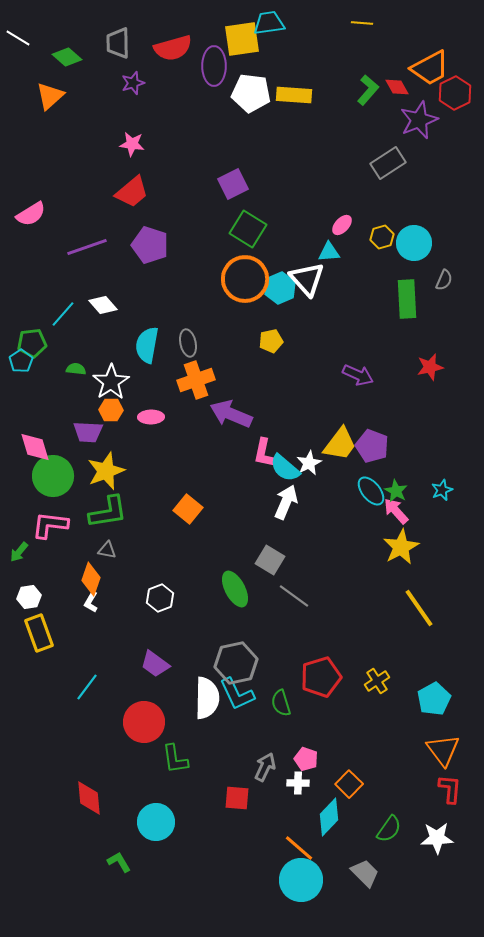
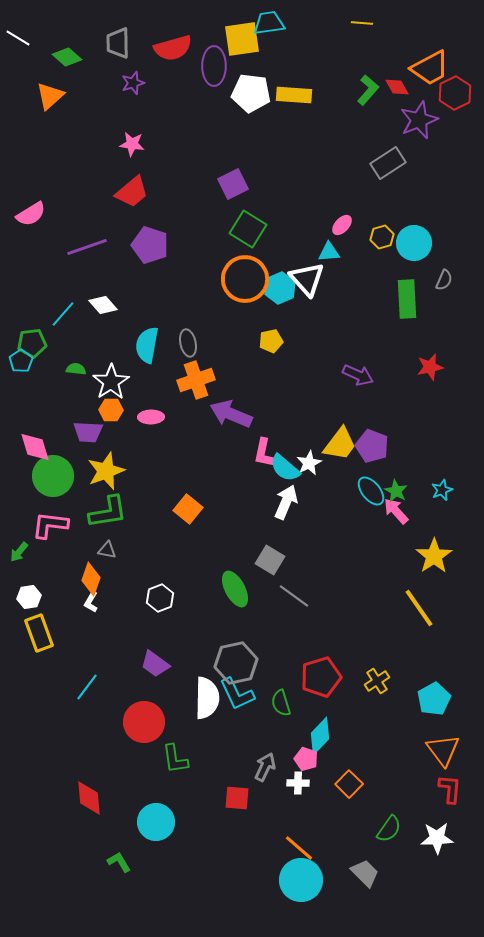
yellow star at (401, 547): moved 33 px right, 9 px down; rotated 6 degrees counterclockwise
cyan diamond at (329, 817): moved 9 px left, 81 px up
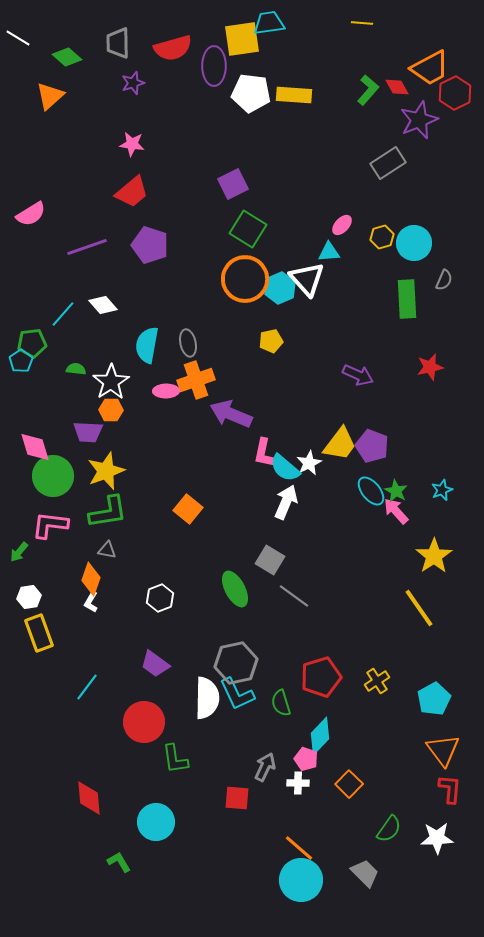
pink ellipse at (151, 417): moved 15 px right, 26 px up
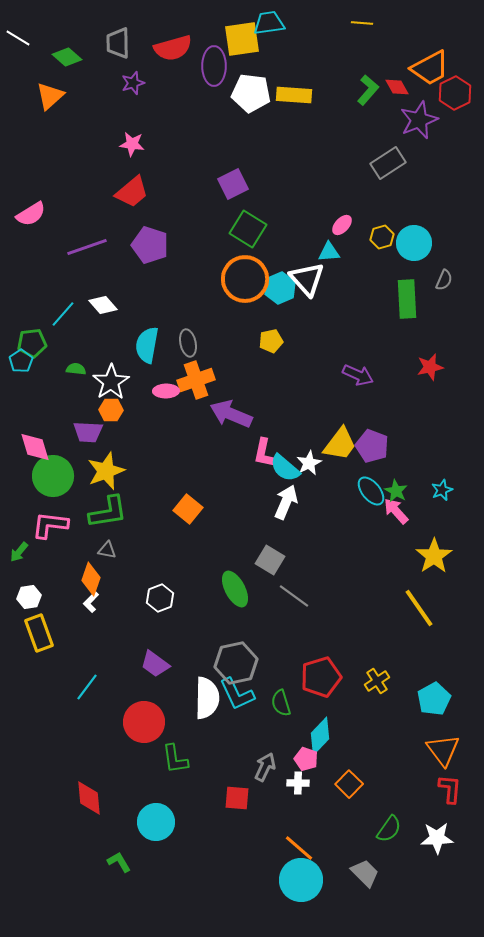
white L-shape at (91, 602): rotated 15 degrees clockwise
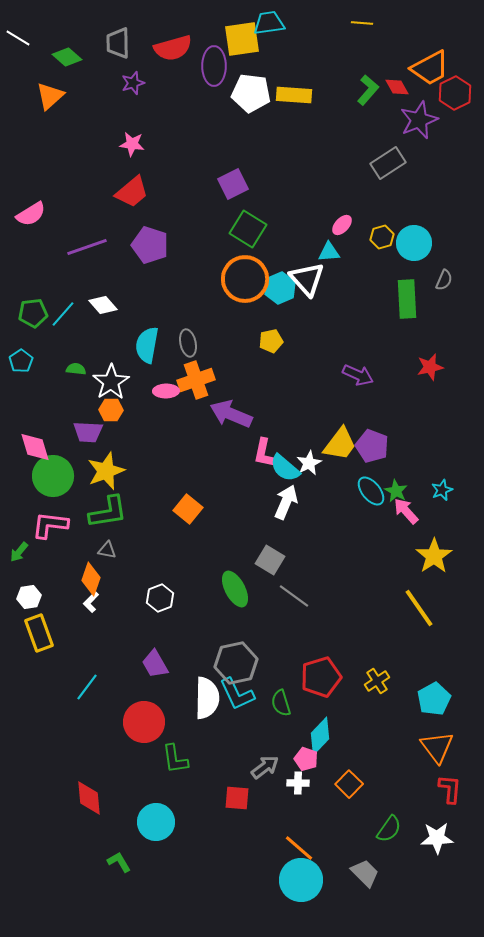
green pentagon at (32, 343): moved 1 px right, 30 px up
pink arrow at (396, 511): moved 10 px right
purple trapezoid at (155, 664): rotated 24 degrees clockwise
orange triangle at (443, 750): moved 6 px left, 3 px up
gray arrow at (265, 767): rotated 28 degrees clockwise
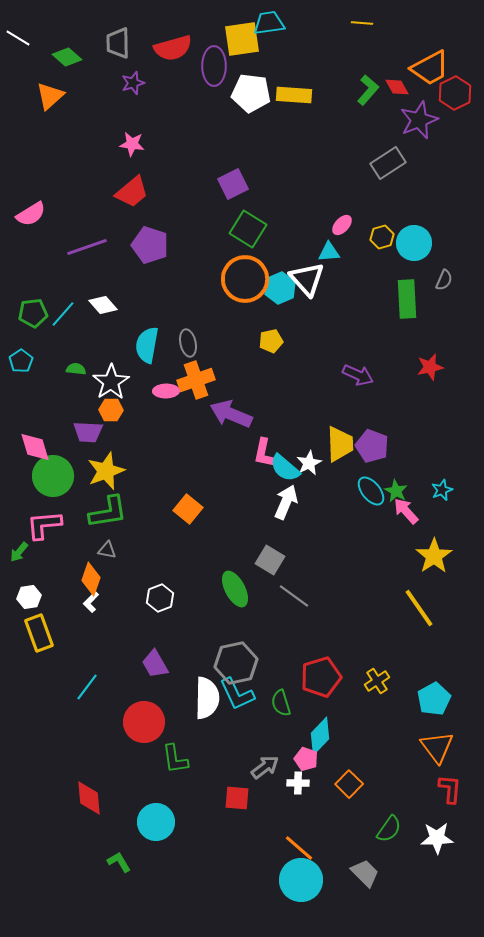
yellow trapezoid at (340, 444): rotated 39 degrees counterclockwise
pink L-shape at (50, 525): moved 6 px left; rotated 12 degrees counterclockwise
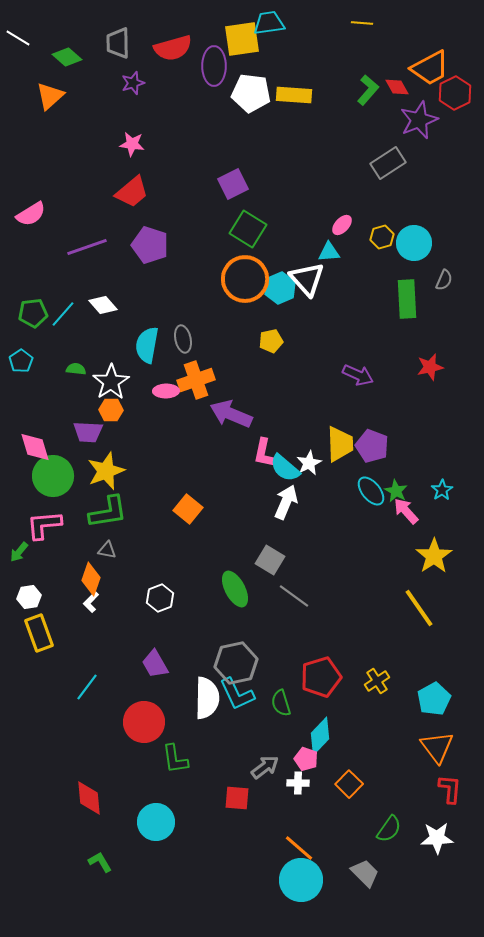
gray ellipse at (188, 343): moved 5 px left, 4 px up
cyan star at (442, 490): rotated 10 degrees counterclockwise
green L-shape at (119, 862): moved 19 px left
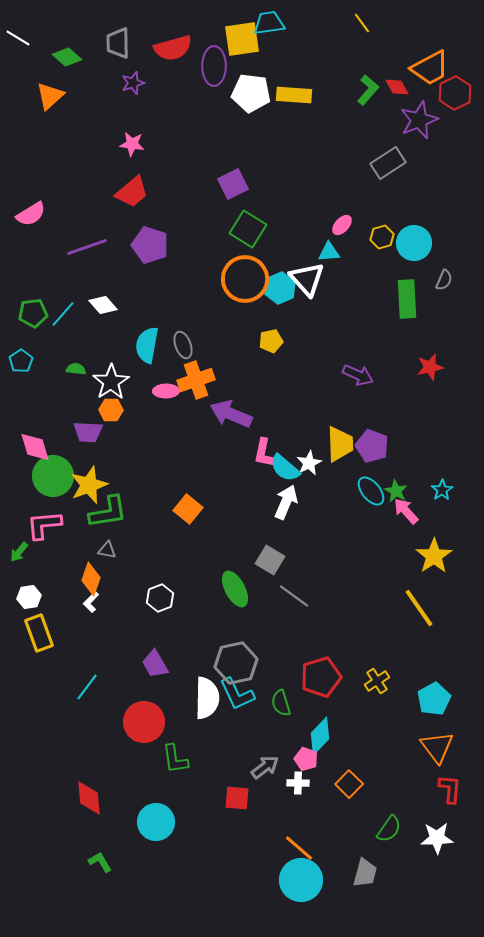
yellow line at (362, 23): rotated 50 degrees clockwise
gray ellipse at (183, 339): moved 6 px down; rotated 8 degrees counterclockwise
yellow star at (106, 471): moved 17 px left, 14 px down
gray trapezoid at (365, 873): rotated 60 degrees clockwise
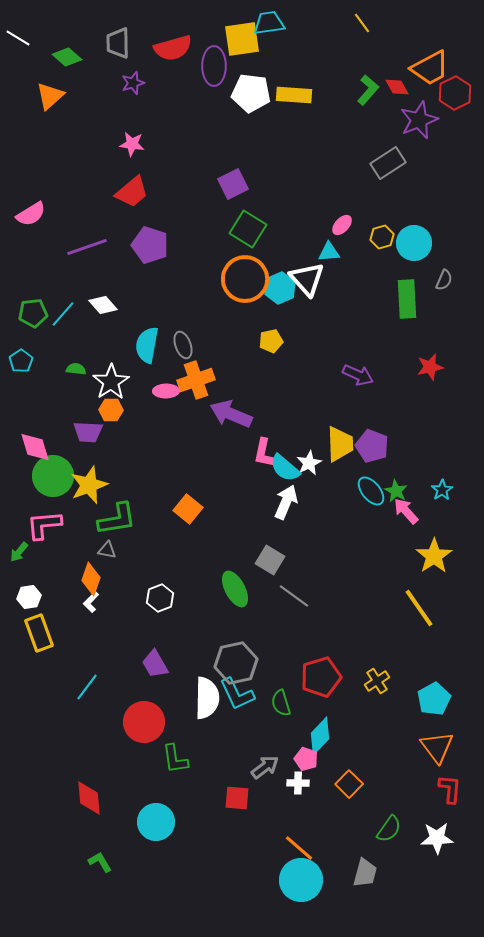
green L-shape at (108, 512): moved 9 px right, 7 px down
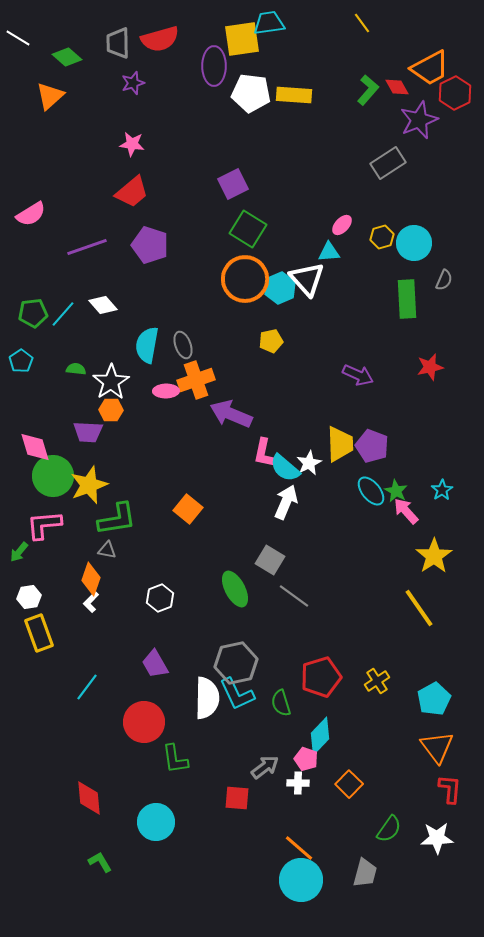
red semicircle at (173, 48): moved 13 px left, 9 px up
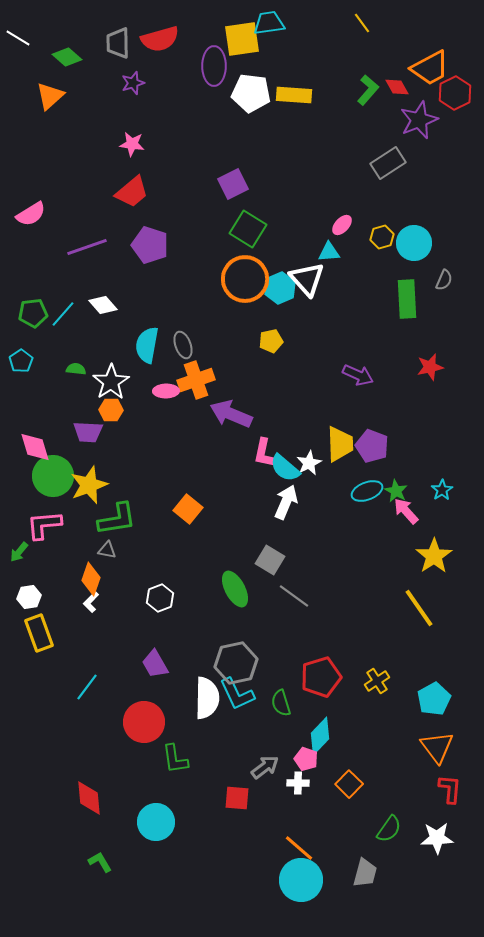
cyan ellipse at (371, 491): moved 4 px left; rotated 72 degrees counterclockwise
